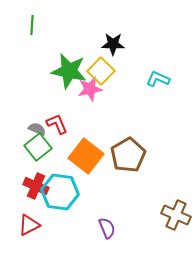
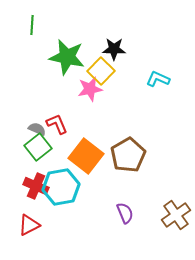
black star: moved 1 px right, 5 px down
green star: moved 2 px left, 14 px up
cyan hexagon: moved 1 px right, 5 px up; rotated 18 degrees counterclockwise
brown cross: rotated 32 degrees clockwise
purple semicircle: moved 18 px right, 15 px up
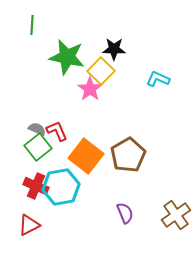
pink star: rotated 25 degrees counterclockwise
red L-shape: moved 7 px down
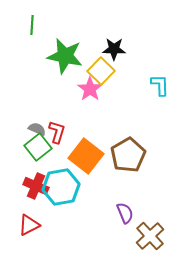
green star: moved 2 px left, 1 px up
cyan L-shape: moved 2 px right, 6 px down; rotated 65 degrees clockwise
red L-shape: moved 1 px down; rotated 40 degrees clockwise
brown cross: moved 26 px left, 21 px down; rotated 8 degrees counterclockwise
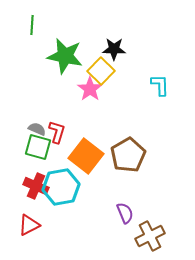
green square: rotated 36 degrees counterclockwise
brown cross: rotated 16 degrees clockwise
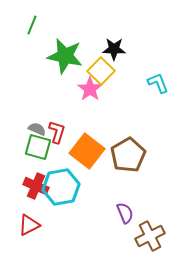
green line: rotated 18 degrees clockwise
cyan L-shape: moved 2 px left, 2 px up; rotated 20 degrees counterclockwise
orange square: moved 1 px right, 5 px up
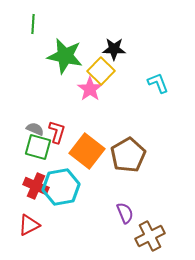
green line: moved 1 px right, 1 px up; rotated 18 degrees counterclockwise
gray semicircle: moved 2 px left
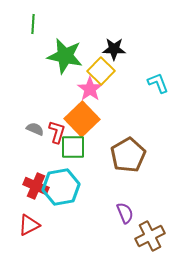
green square: moved 35 px right; rotated 16 degrees counterclockwise
orange square: moved 5 px left, 32 px up; rotated 8 degrees clockwise
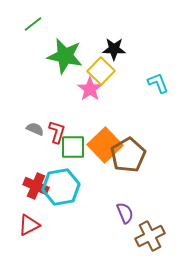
green line: rotated 48 degrees clockwise
orange square: moved 23 px right, 26 px down
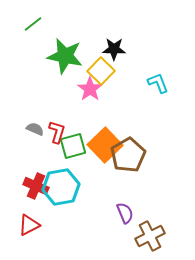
green square: moved 1 px up; rotated 16 degrees counterclockwise
